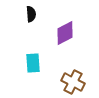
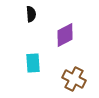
purple diamond: moved 2 px down
brown cross: moved 1 px right, 3 px up
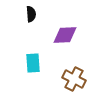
purple diamond: rotated 25 degrees clockwise
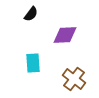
black semicircle: rotated 42 degrees clockwise
brown cross: rotated 10 degrees clockwise
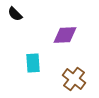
black semicircle: moved 16 px left; rotated 98 degrees clockwise
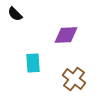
purple diamond: moved 1 px right
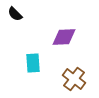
purple diamond: moved 2 px left, 2 px down
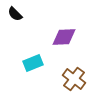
cyan rectangle: rotated 72 degrees clockwise
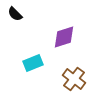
purple diamond: rotated 15 degrees counterclockwise
